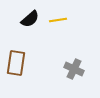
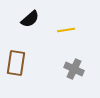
yellow line: moved 8 px right, 10 px down
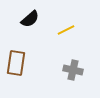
yellow line: rotated 18 degrees counterclockwise
gray cross: moved 1 px left, 1 px down; rotated 12 degrees counterclockwise
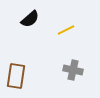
brown rectangle: moved 13 px down
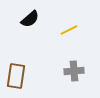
yellow line: moved 3 px right
gray cross: moved 1 px right, 1 px down; rotated 18 degrees counterclockwise
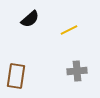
gray cross: moved 3 px right
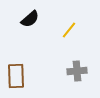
yellow line: rotated 24 degrees counterclockwise
brown rectangle: rotated 10 degrees counterclockwise
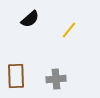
gray cross: moved 21 px left, 8 px down
